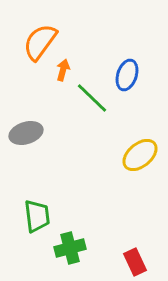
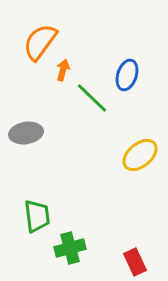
gray ellipse: rotated 8 degrees clockwise
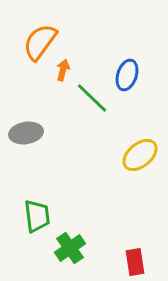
green cross: rotated 20 degrees counterclockwise
red rectangle: rotated 16 degrees clockwise
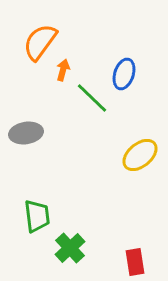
blue ellipse: moved 3 px left, 1 px up
green cross: rotated 8 degrees counterclockwise
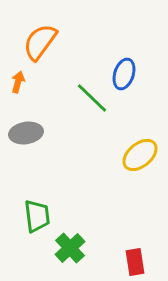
orange arrow: moved 45 px left, 12 px down
